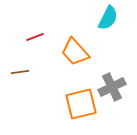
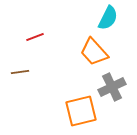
orange trapezoid: moved 19 px right
orange square: moved 7 px down
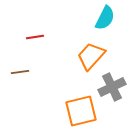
cyan semicircle: moved 3 px left
red line: rotated 12 degrees clockwise
orange trapezoid: moved 3 px left, 4 px down; rotated 84 degrees clockwise
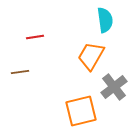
cyan semicircle: moved 2 px down; rotated 35 degrees counterclockwise
orange trapezoid: rotated 12 degrees counterclockwise
gray cross: moved 2 px right; rotated 12 degrees counterclockwise
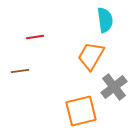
brown line: moved 1 px up
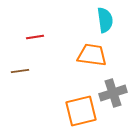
orange trapezoid: moved 1 px right, 1 px up; rotated 68 degrees clockwise
gray cross: moved 1 px left, 6 px down; rotated 20 degrees clockwise
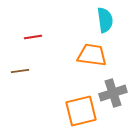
red line: moved 2 px left
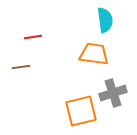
orange trapezoid: moved 2 px right, 1 px up
brown line: moved 1 px right, 4 px up
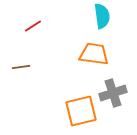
cyan semicircle: moved 3 px left, 4 px up
red line: moved 11 px up; rotated 24 degrees counterclockwise
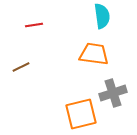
red line: moved 1 px right, 1 px up; rotated 24 degrees clockwise
brown line: rotated 18 degrees counterclockwise
orange square: moved 3 px down
